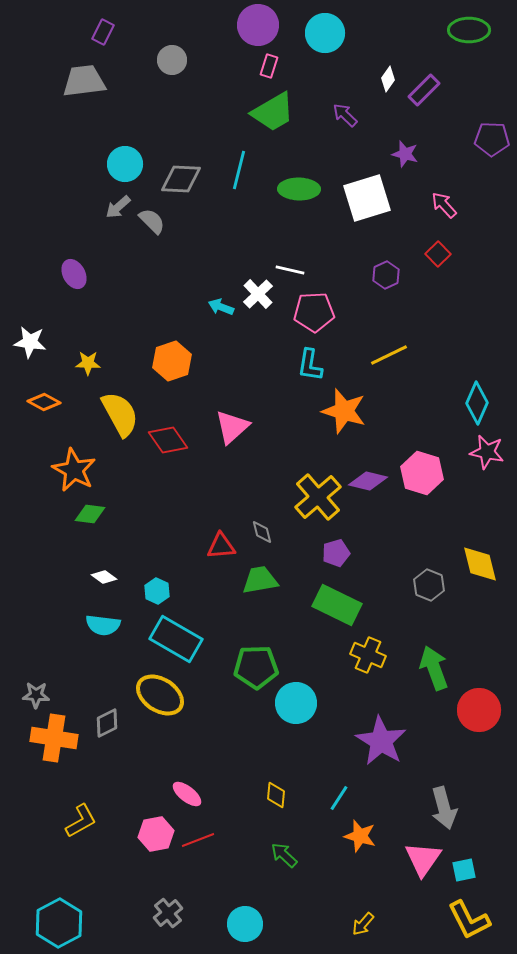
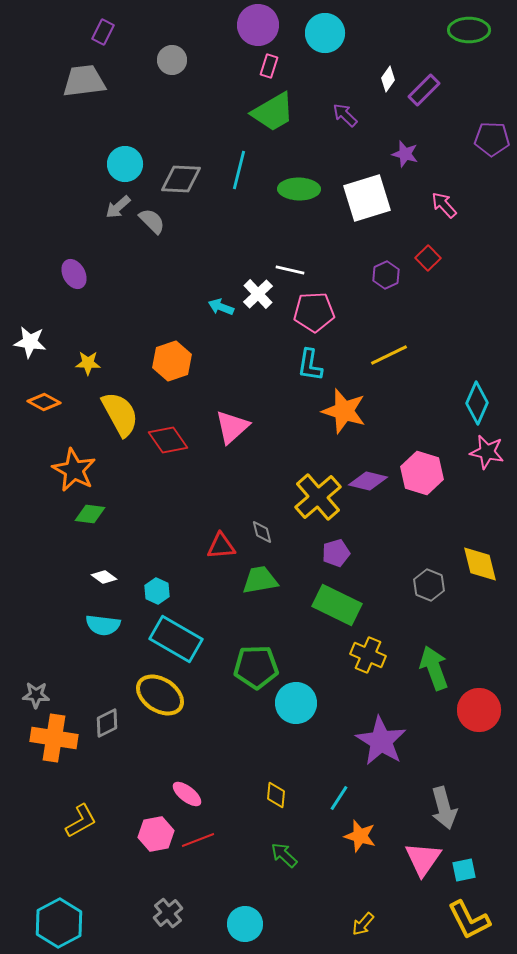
red square at (438, 254): moved 10 px left, 4 px down
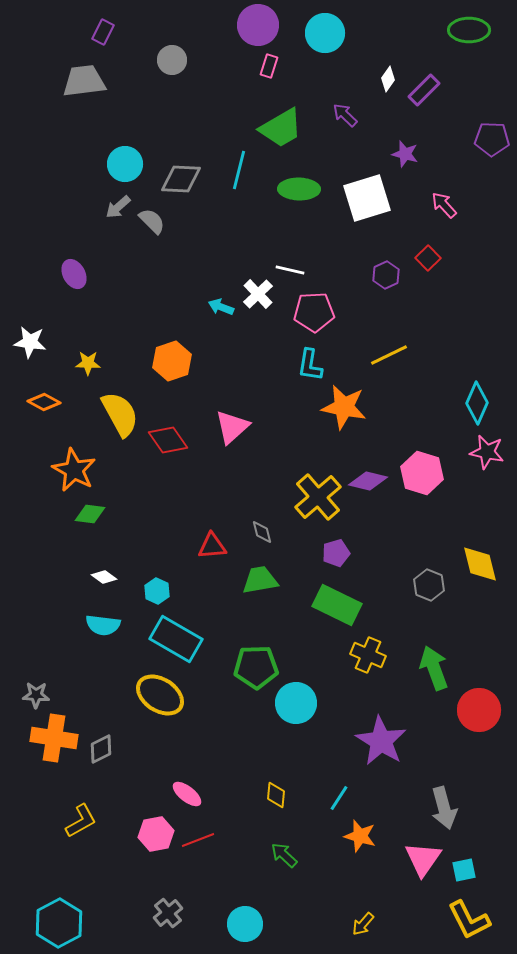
green trapezoid at (273, 112): moved 8 px right, 16 px down
orange star at (344, 411): moved 4 px up; rotated 6 degrees counterclockwise
red triangle at (221, 546): moved 9 px left
gray diamond at (107, 723): moved 6 px left, 26 px down
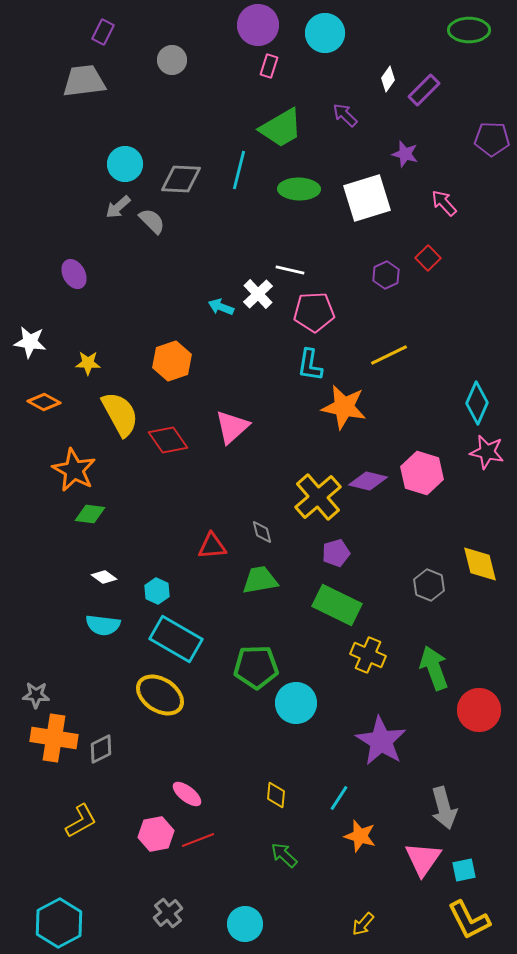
pink arrow at (444, 205): moved 2 px up
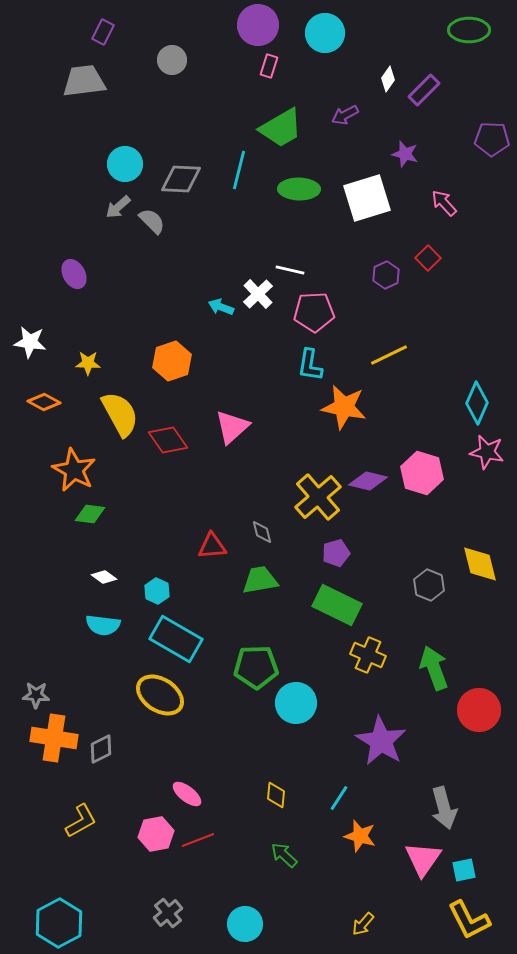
purple arrow at (345, 115): rotated 72 degrees counterclockwise
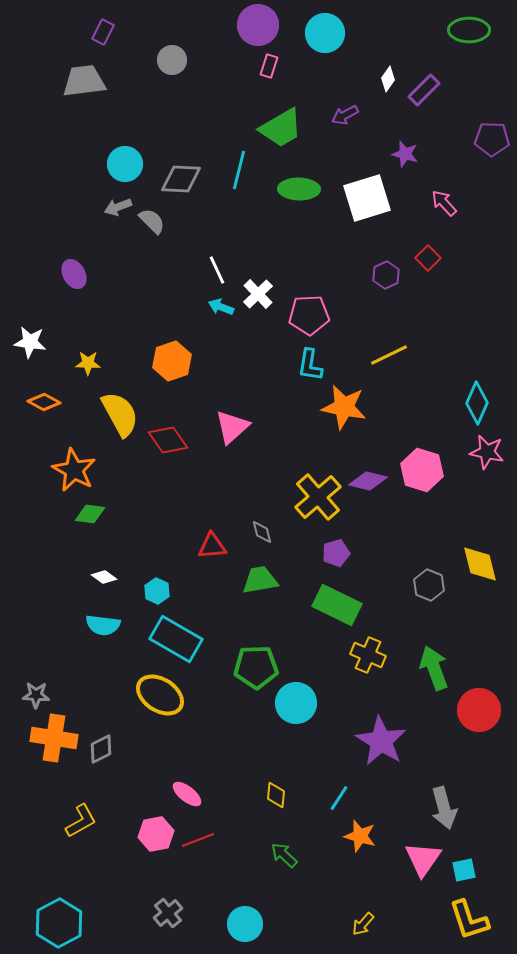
gray arrow at (118, 207): rotated 20 degrees clockwise
white line at (290, 270): moved 73 px left; rotated 52 degrees clockwise
pink pentagon at (314, 312): moved 5 px left, 3 px down
pink hexagon at (422, 473): moved 3 px up
yellow L-shape at (469, 920): rotated 9 degrees clockwise
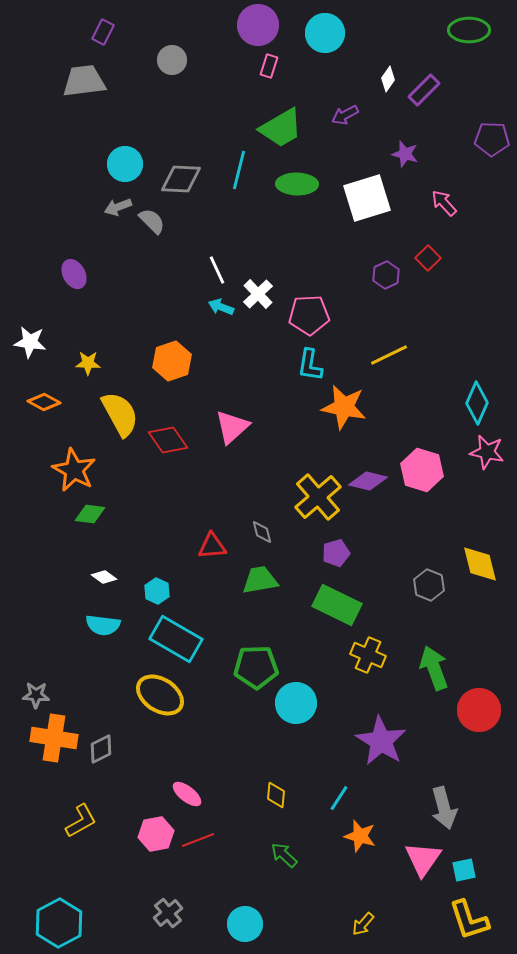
green ellipse at (299, 189): moved 2 px left, 5 px up
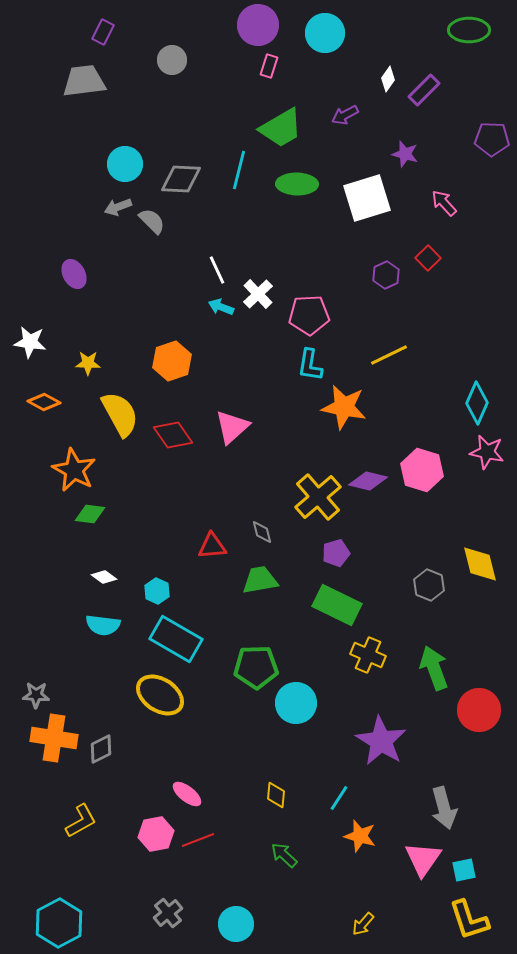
red diamond at (168, 440): moved 5 px right, 5 px up
cyan circle at (245, 924): moved 9 px left
